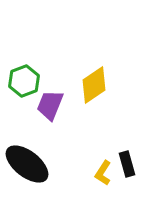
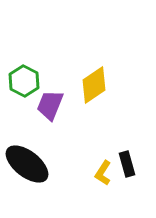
green hexagon: rotated 12 degrees counterclockwise
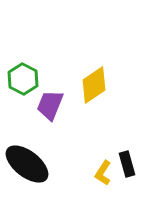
green hexagon: moved 1 px left, 2 px up
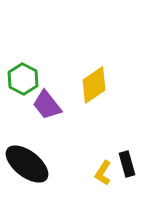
purple trapezoid: moved 3 px left; rotated 60 degrees counterclockwise
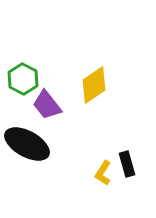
black ellipse: moved 20 px up; rotated 9 degrees counterclockwise
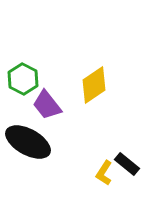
black ellipse: moved 1 px right, 2 px up
black rectangle: rotated 35 degrees counterclockwise
yellow L-shape: moved 1 px right
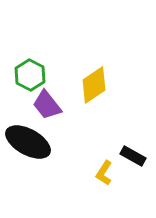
green hexagon: moved 7 px right, 4 px up
black rectangle: moved 6 px right, 8 px up; rotated 10 degrees counterclockwise
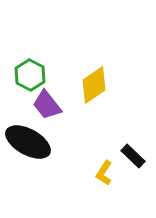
black rectangle: rotated 15 degrees clockwise
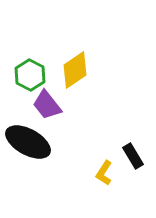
yellow diamond: moved 19 px left, 15 px up
black rectangle: rotated 15 degrees clockwise
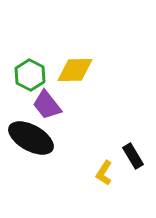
yellow diamond: rotated 33 degrees clockwise
black ellipse: moved 3 px right, 4 px up
